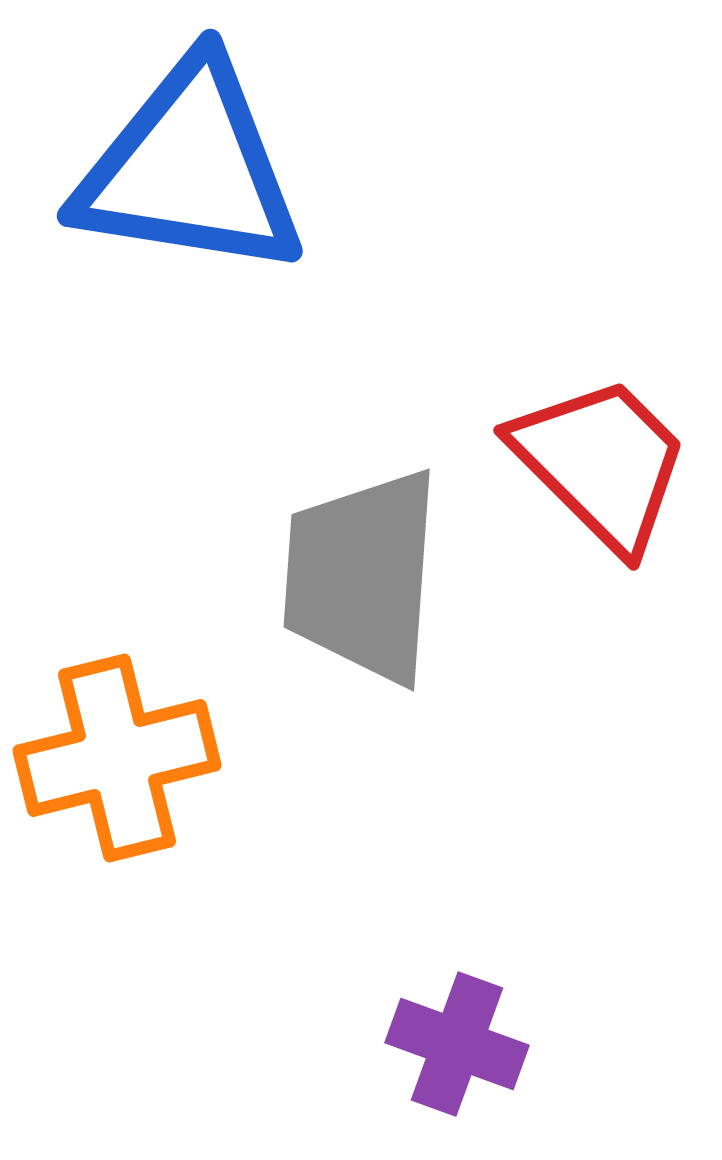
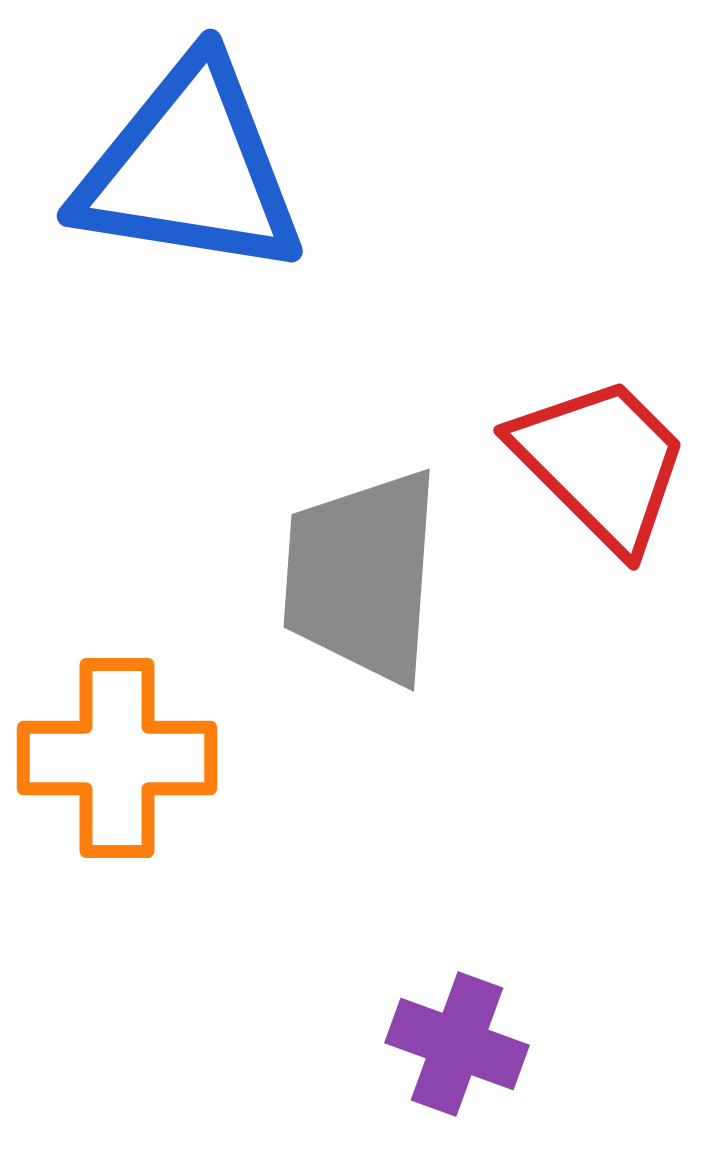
orange cross: rotated 14 degrees clockwise
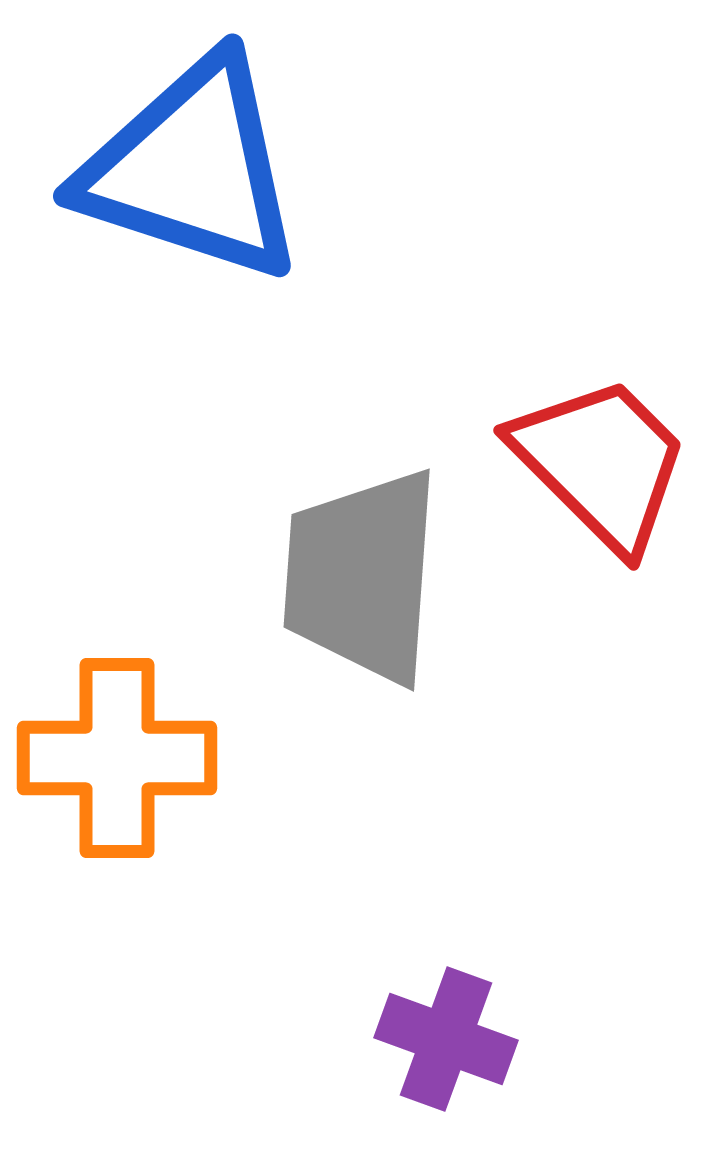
blue triangle: moved 2 px right; rotated 9 degrees clockwise
purple cross: moved 11 px left, 5 px up
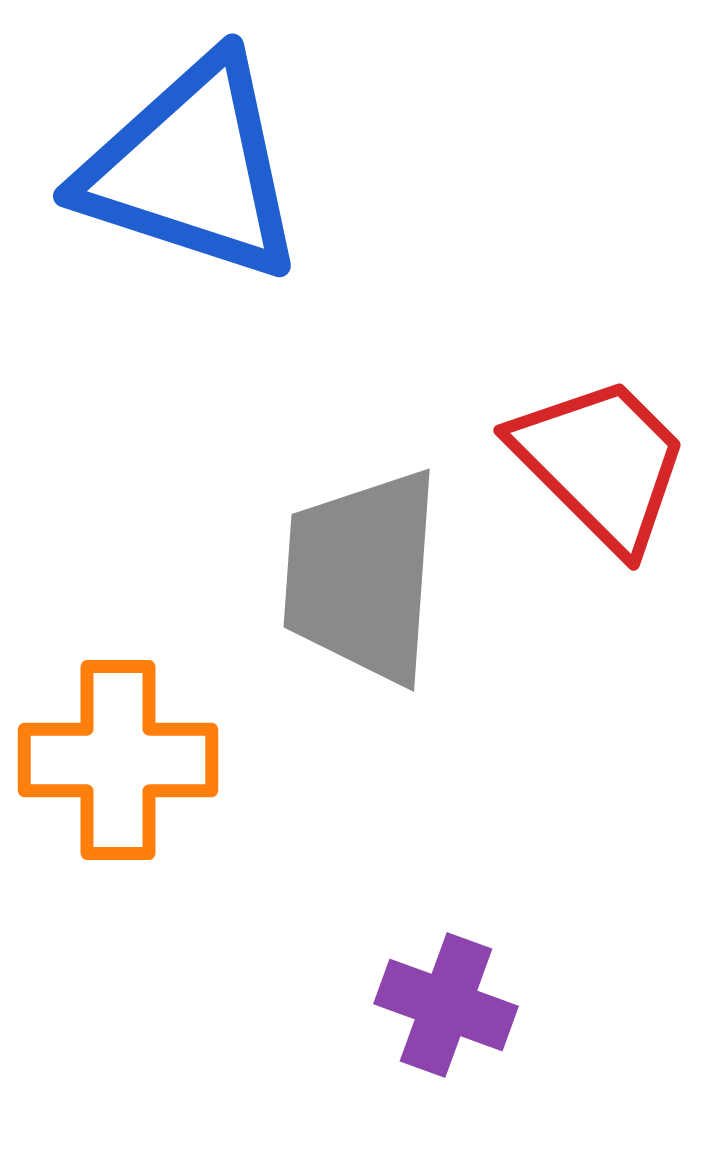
orange cross: moved 1 px right, 2 px down
purple cross: moved 34 px up
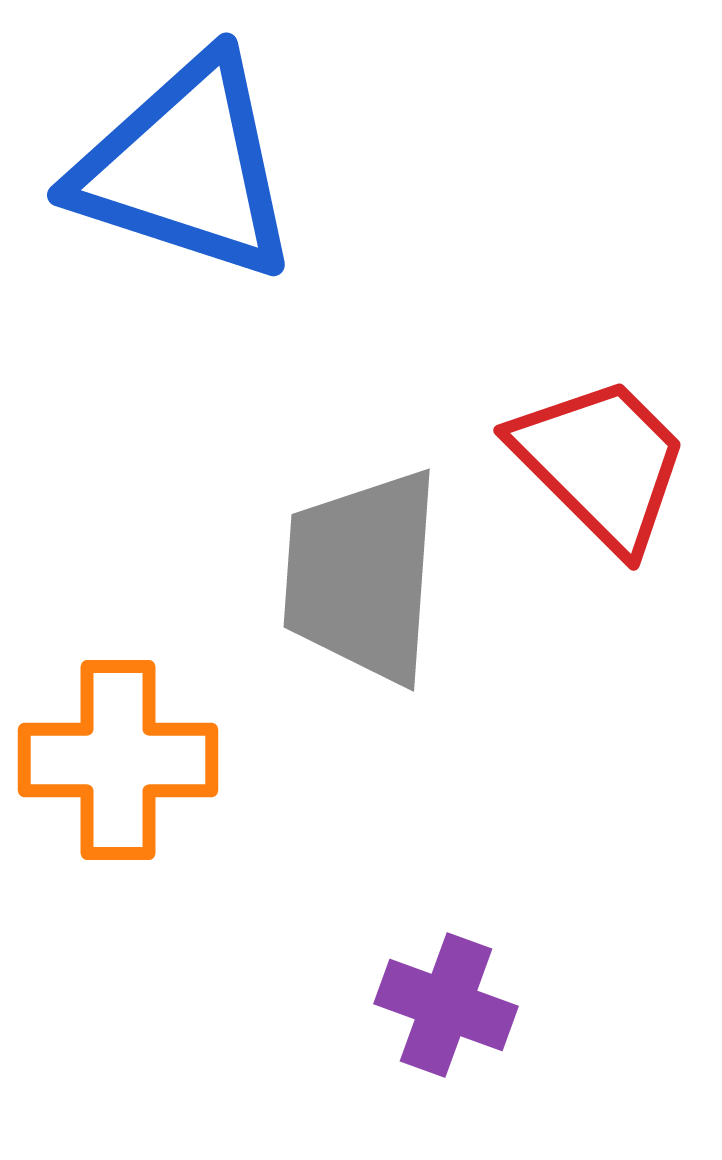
blue triangle: moved 6 px left, 1 px up
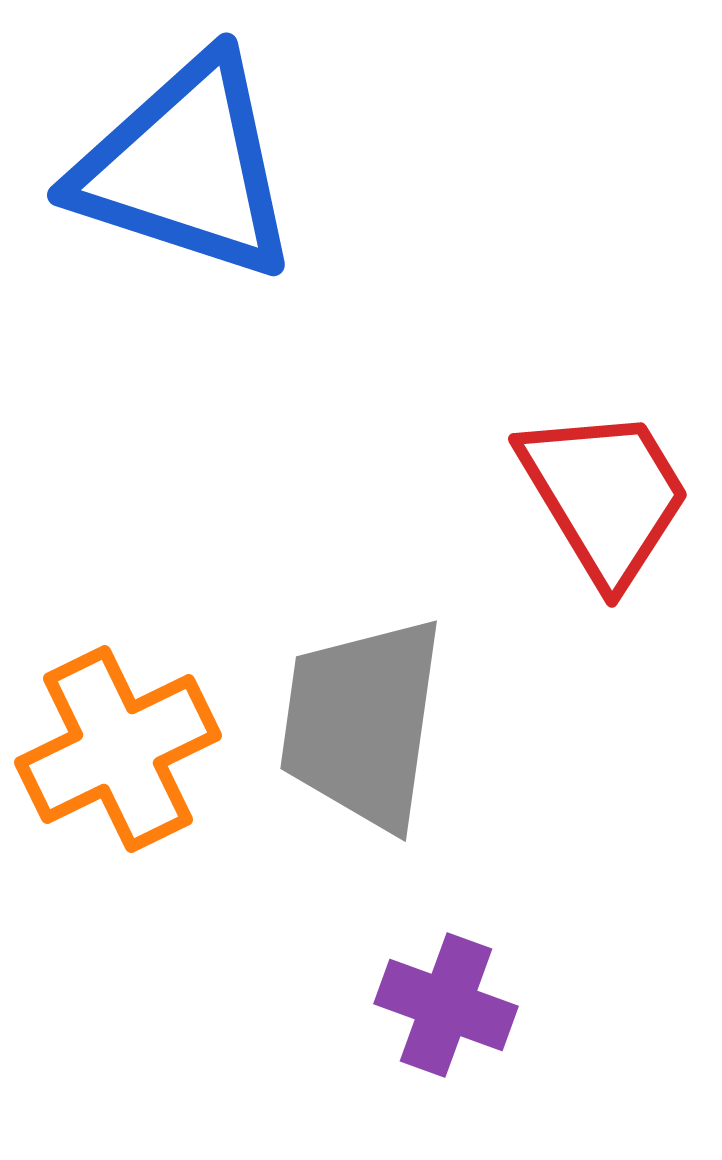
red trapezoid: moved 4 px right, 32 px down; rotated 14 degrees clockwise
gray trapezoid: moved 147 px down; rotated 4 degrees clockwise
orange cross: moved 11 px up; rotated 26 degrees counterclockwise
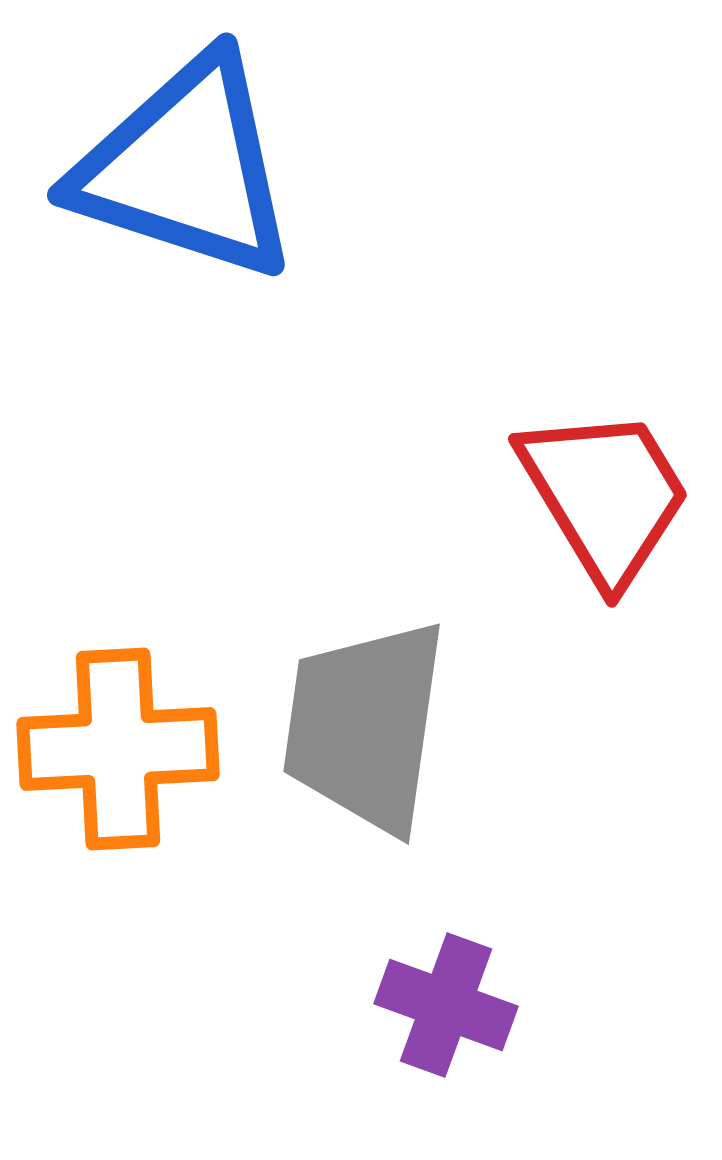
gray trapezoid: moved 3 px right, 3 px down
orange cross: rotated 23 degrees clockwise
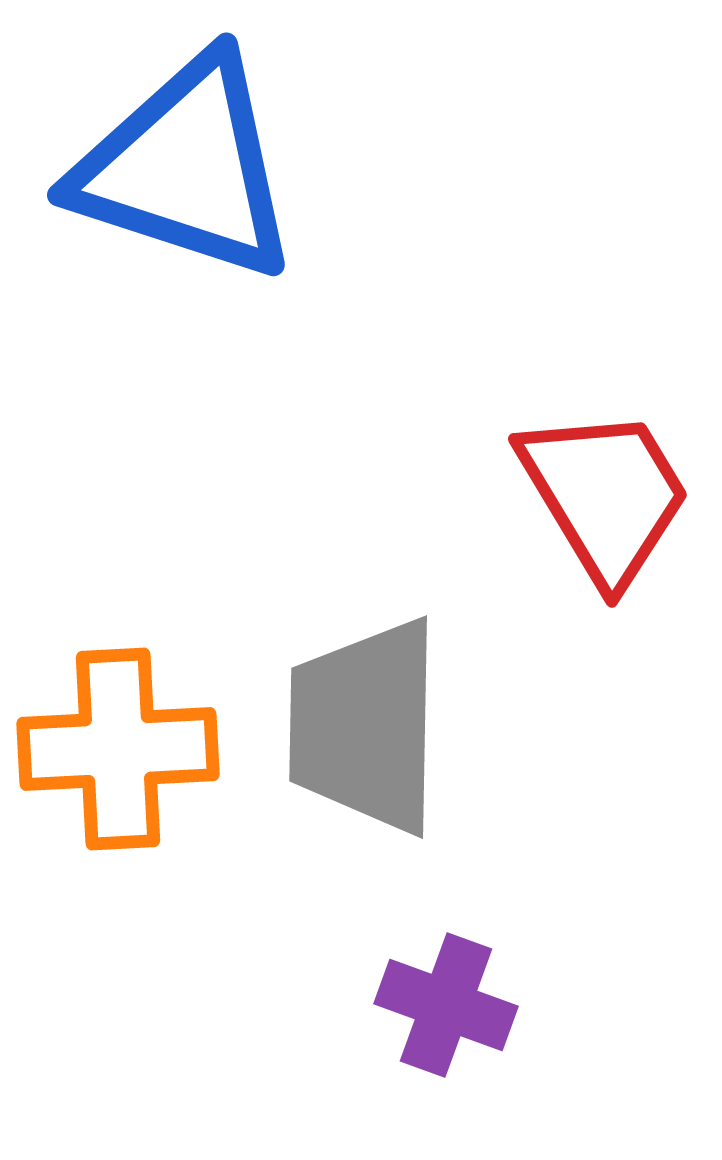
gray trapezoid: rotated 7 degrees counterclockwise
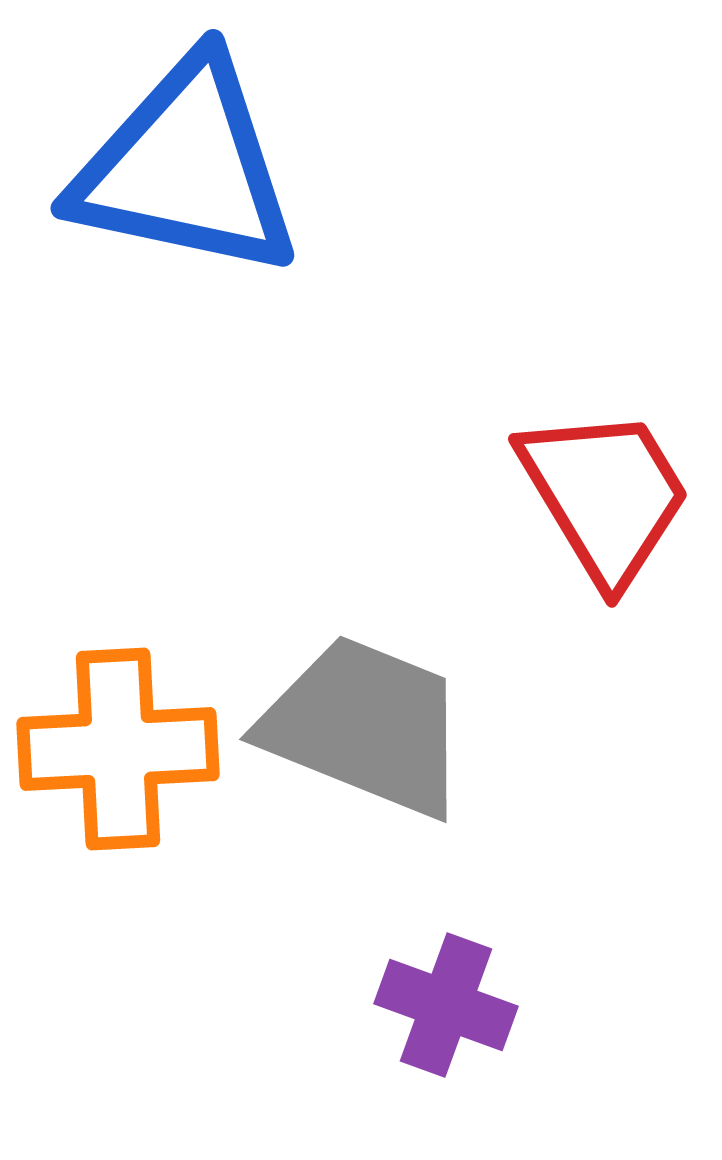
blue triangle: rotated 6 degrees counterclockwise
gray trapezoid: rotated 111 degrees clockwise
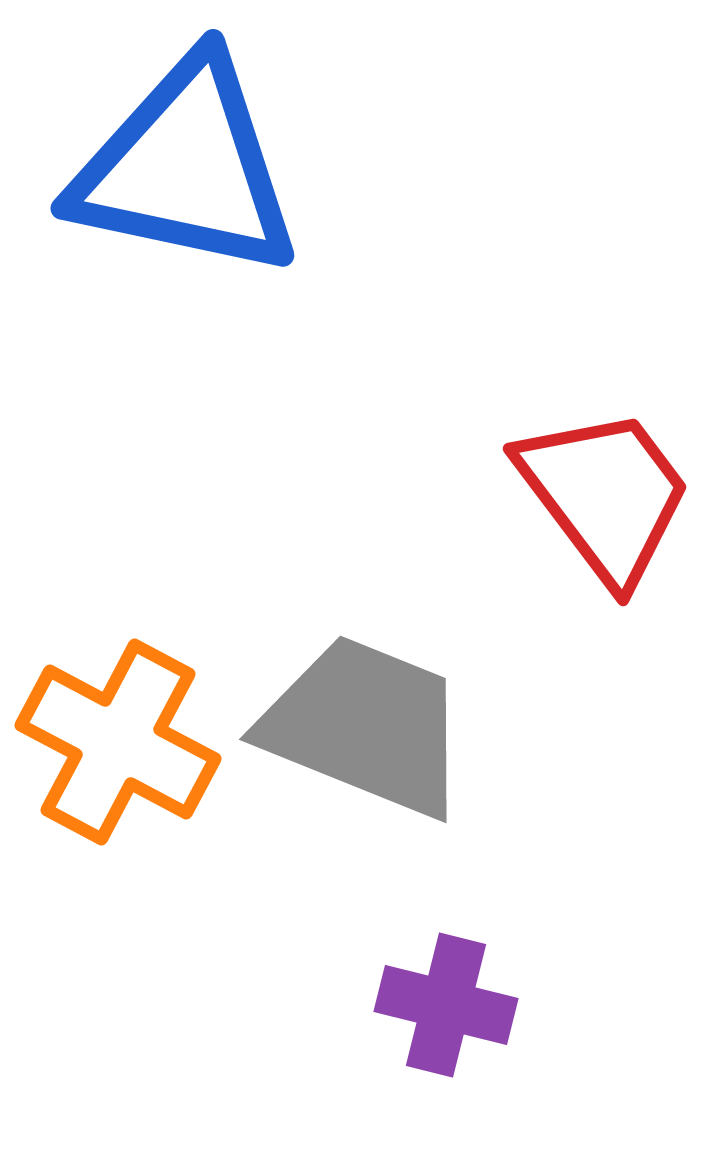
red trapezoid: rotated 6 degrees counterclockwise
orange cross: moved 7 px up; rotated 31 degrees clockwise
purple cross: rotated 6 degrees counterclockwise
